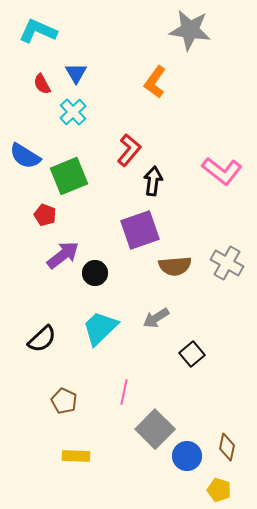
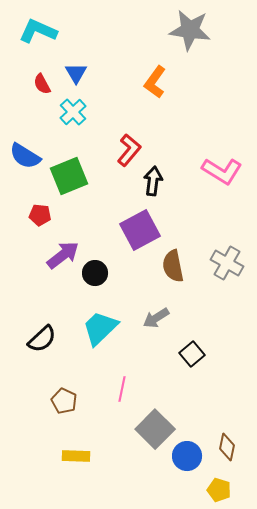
pink L-shape: rotated 6 degrees counterclockwise
red pentagon: moved 5 px left; rotated 15 degrees counterclockwise
purple square: rotated 9 degrees counterclockwise
brown semicircle: moved 2 px left; rotated 84 degrees clockwise
pink line: moved 2 px left, 3 px up
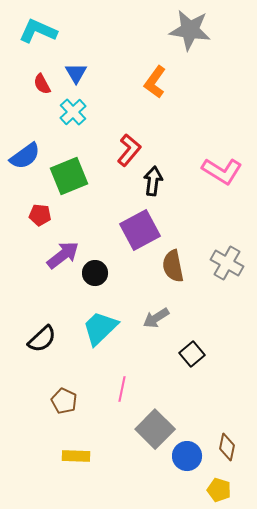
blue semicircle: rotated 68 degrees counterclockwise
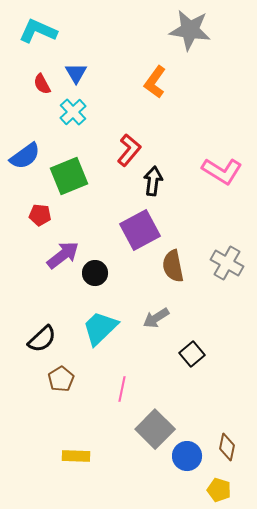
brown pentagon: moved 3 px left, 22 px up; rotated 15 degrees clockwise
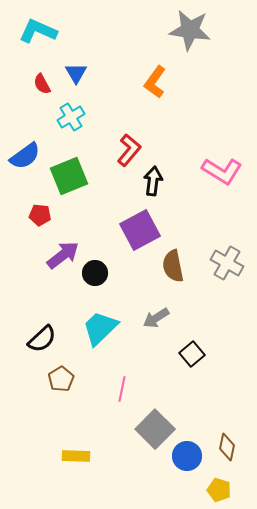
cyan cross: moved 2 px left, 5 px down; rotated 12 degrees clockwise
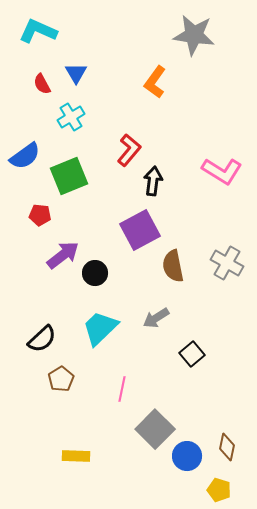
gray star: moved 4 px right, 5 px down
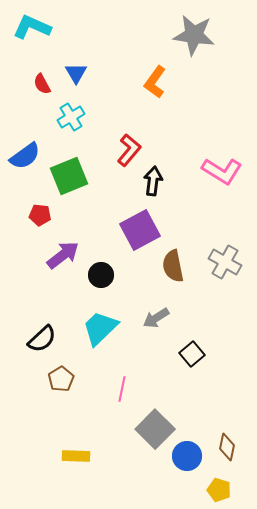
cyan L-shape: moved 6 px left, 4 px up
gray cross: moved 2 px left, 1 px up
black circle: moved 6 px right, 2 px down
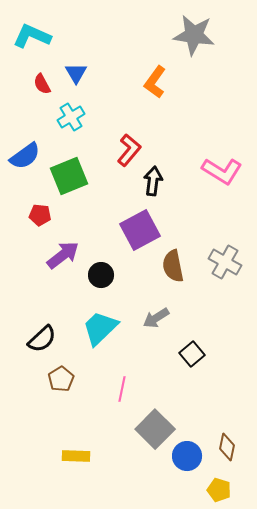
cyan L-shape: moved 9 px down
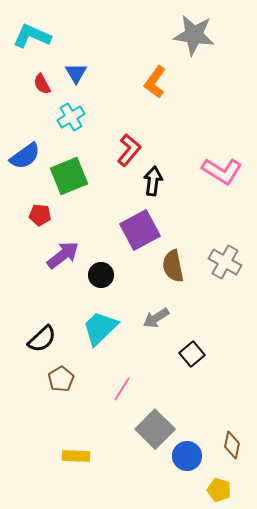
pink line: rotated 20 degrees clockwise
brown diamond: moved 5 px right, 2 px up
